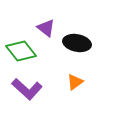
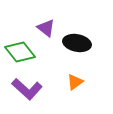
green diamond: moved 1 px left, 1 px down
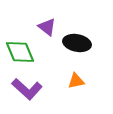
purple triangle: moved 1 px right, 1 px up
green diamond: rotated 16 degrees clockwise
orange triangle: moved 1 px right, 1 px up; rotated 24 degrees clockwise
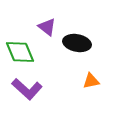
orange triangle: moved 15 px right
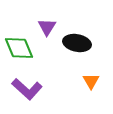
purple triangle: rotated 24 degrees clockwise
green diamond: moved 1 px left, 4 px up
orange triangle: rotated 48 degrees counterclockwise
